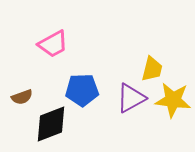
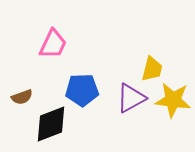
pink trapezoid: rotated 36 degrees counterclockwise
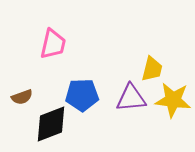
pink trapezoid: rotated 12 degrees counterclockwise
blue pentagon: moved 5 px down
purple triangle: rotated 24 degrees clockwise
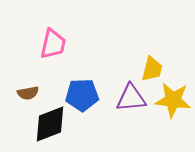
brown semicircle: moved 6 px right, 4 px up; rotated 10 degrees clockwise
black diamond: moved 1 px left
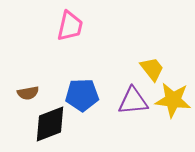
pink trapezoid: moved 17 px right, 18 px up
yellow trapezoid: rotated 52 degrees counterclockwise
purple triangle: moved 2 px right, 3 px down
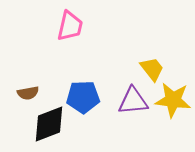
blue pentagon: moved 1 px right, 2 px down
black diamond: moved 1 px left
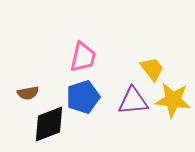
pink trapezoid: moved 13 px right, 31 px down
blue pentagon: rotated 16 degrees counterclockwise
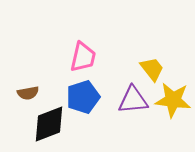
purple triangle: moved 1 px up
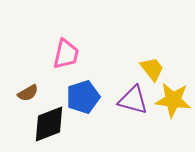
pink trapezoid: moved 17 px left, 3 px up
brown semicircle: rotated 20 degrees counterclockwise
purple triangle: rotated 20 degrees clockwise
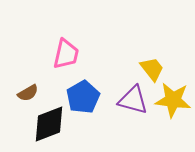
blue pentagon: rotated 12 degrees counterclockwise
